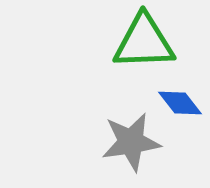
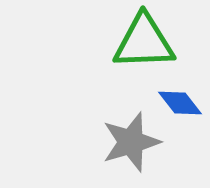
gray star: rotated 8 degrees counterclockwise
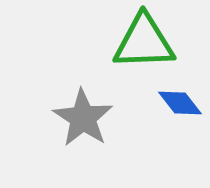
gray star: moved 48 px left, 24 px up; rotated 22 degrees counterclockwise
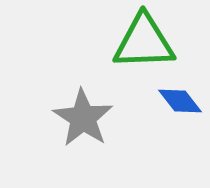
blue diamond: moved 2 px up
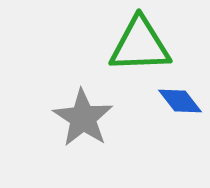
green triangle: moved 4 px left, 3 px down
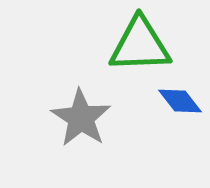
gray star: moved 2 px left
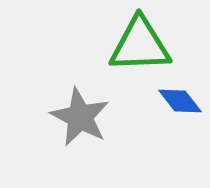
gray star: moved 1 px left, 1 px up; rotated 6 degrees counterclockwise
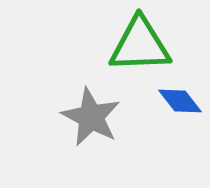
gray star: moved 11 px right
